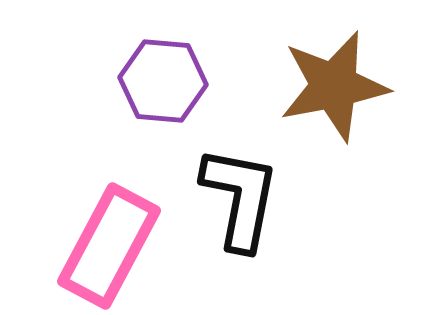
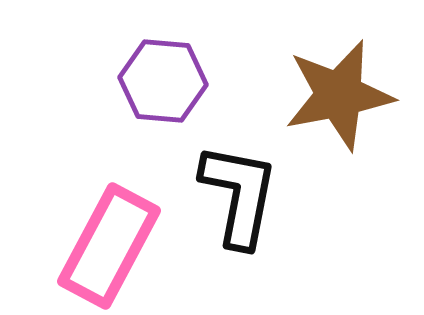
brown star: moved 5 px right, 9 px down
black L-shape: moved 1 px left, 3 px up
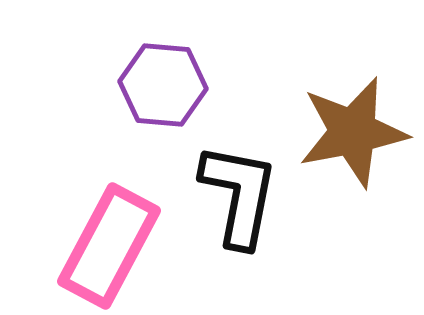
purple hexagon: moved 4 px down
brown star: moved 14 px right, 37 px down
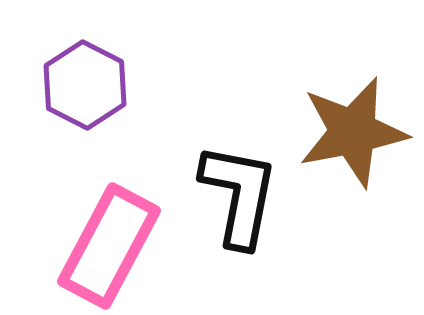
purple hexagon: moved 78 px left; rotated 22 degrees clockwise
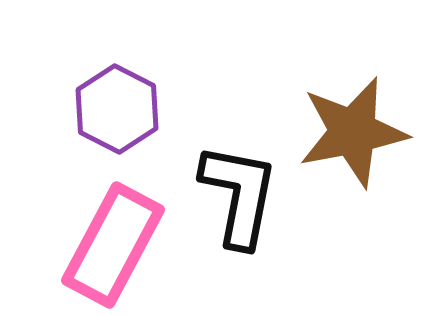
purple hexagon: moved 32 px right, 24 px down
pink rectangle: moved 4 px right, 1 px up
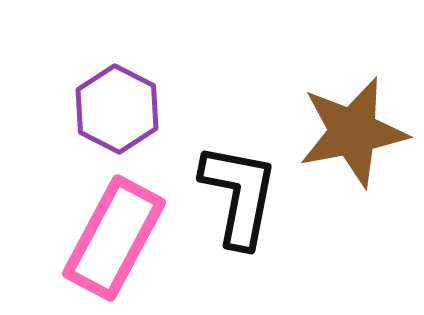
pink rectangle: moved 1 px right, 7 px up
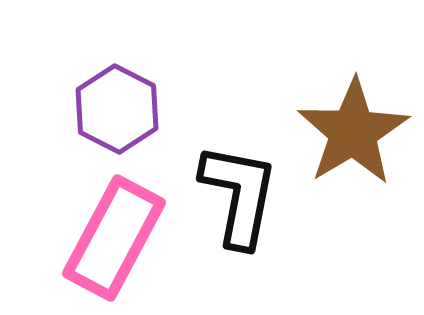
brown star: rotated 20 degrees counterclockwise
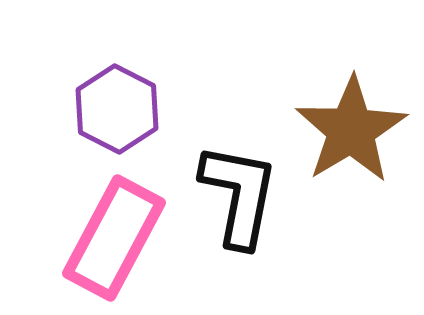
brown star: moved 2 px left, 2 px up
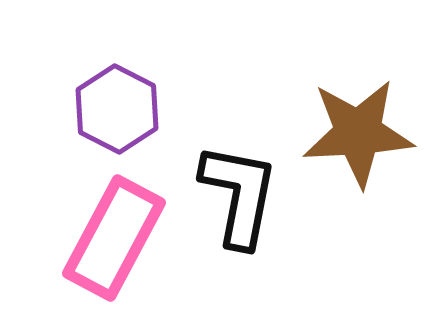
brown star: moved 7 px right, 3 px down; rotated 28 degrees clockwise
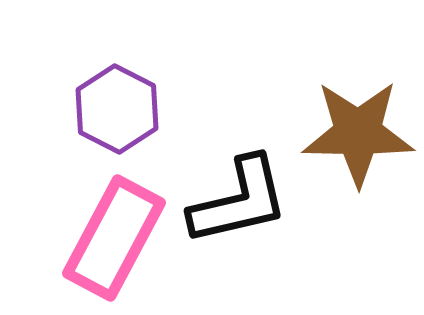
brown star: rotated 4 degrees clockwise
black L-shape: moved 6 px down; rotated 66 degrees clockwise
